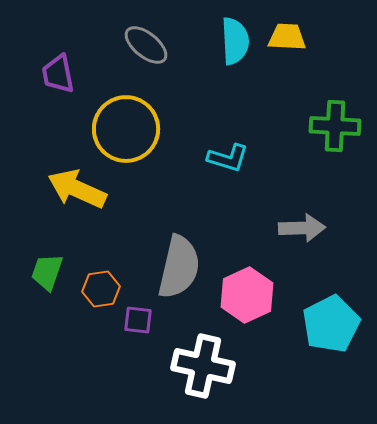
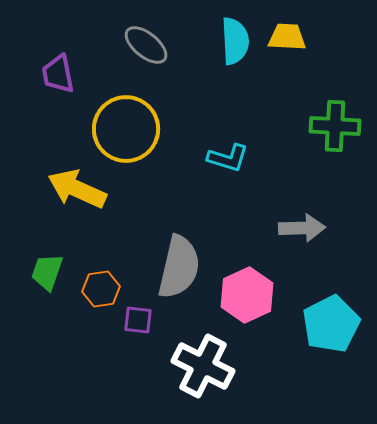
white cross: rotated 14 degrees clockwise
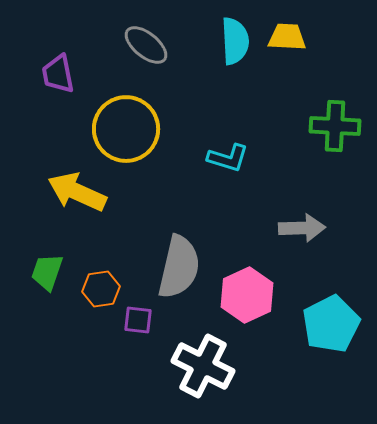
yellow arrow: moved 3 px down
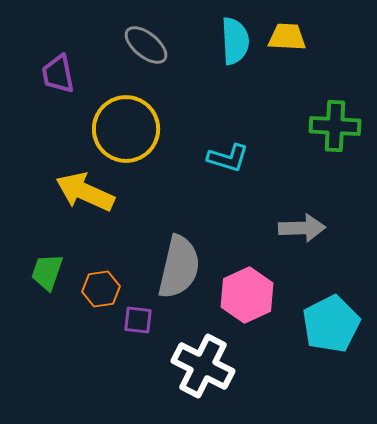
yellow arrow: moved 8 px right
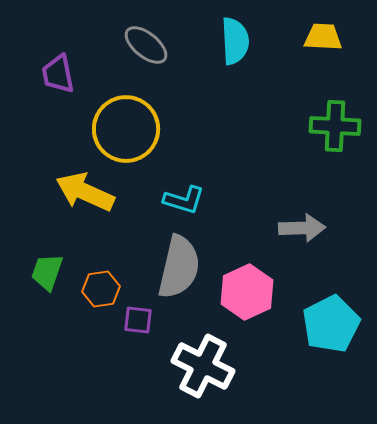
yellow trapezoid: moved 36 px right
cyan L-shape: moved 44 px left, 42 px down
pink hexagon: moved 3 px up
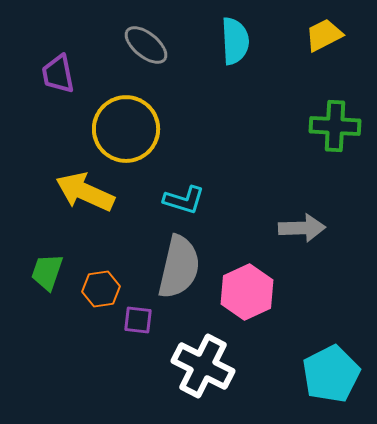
yellow trapezoid: moved 1 px right, 2 px up; rotated 30 degrees counterclockwise
cyan pentagon: moved 50 px down
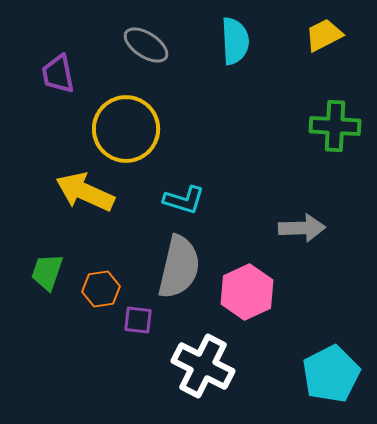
gray ellipse: rotated 6 degrees counterclockwise
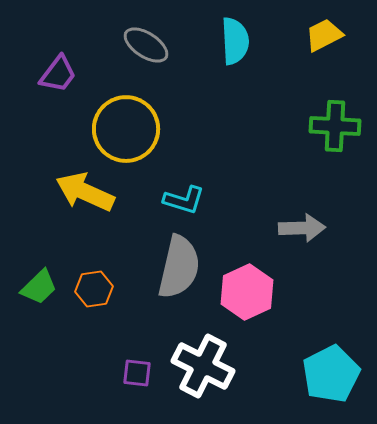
purple trapezoid: rotated 132 degrees counterclockwise
green trapezoid: moved 8 px left, 15 px down; rotated 153 degrees counterclockwise
orange hexagon: moved 7 px left
purple square: moved 1 px left, 53 px down
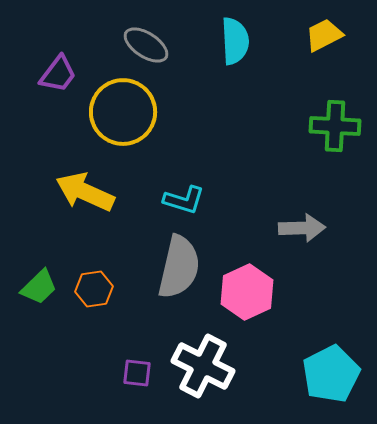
yellow circle: moved 3 px left, 17 px up
